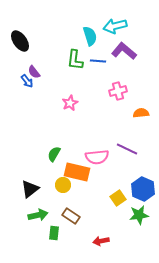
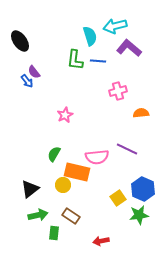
purple L-shape: moved 5 px right, 3 px up
pink star: moved 5 px left, 12 px down
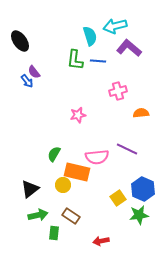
pink star: moved 13 px right; rotated 14 degrees clockwise
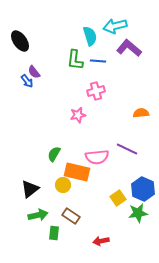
pink cross: moved 22 px left
green star: moved 1 px left, 2 px up
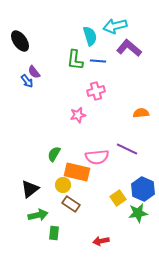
brown rectangle: moved 12 px up
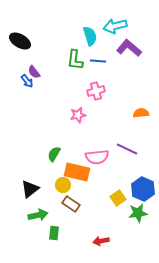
black ellipse: rotated 25 degrees counterclockwise
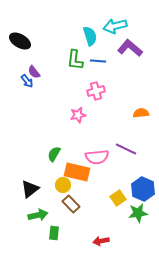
purple L-shape: moved 1 px right
purple line: moved 1 px left
brown rectangle: rotated 12 degrees clockwise
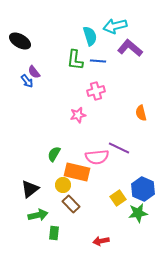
orange semicircle: rotated 98 degrees counterclockwise
purple line: moved 7 px left, 1 px up
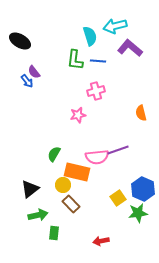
purple line: moved 1 px left, 2 px down; rotated 45 degrees counterclockwise
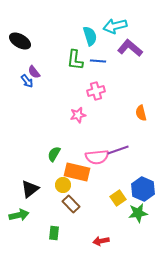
green arrow: moved 19 px left
